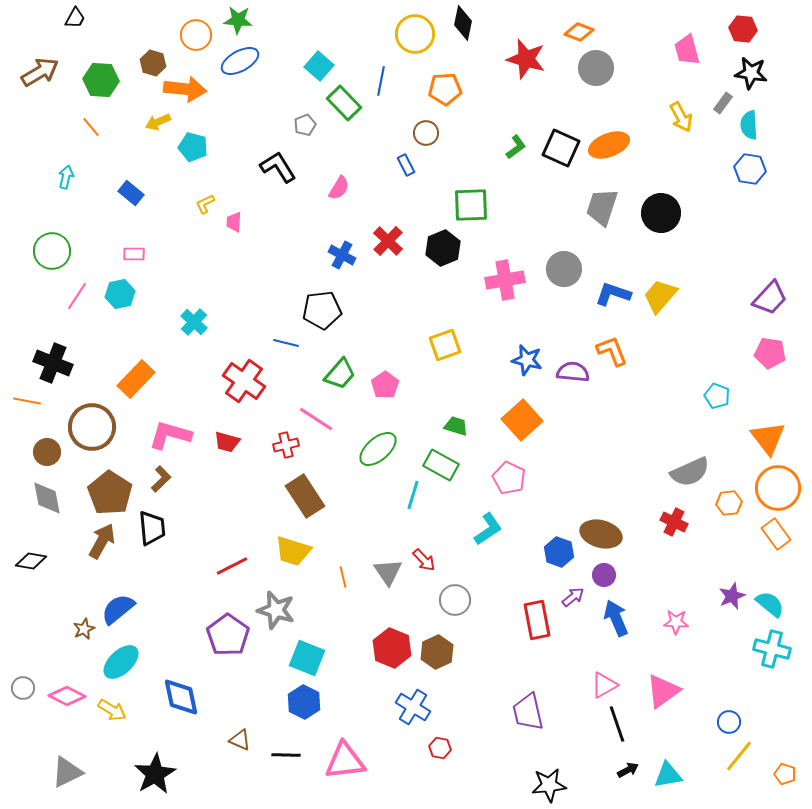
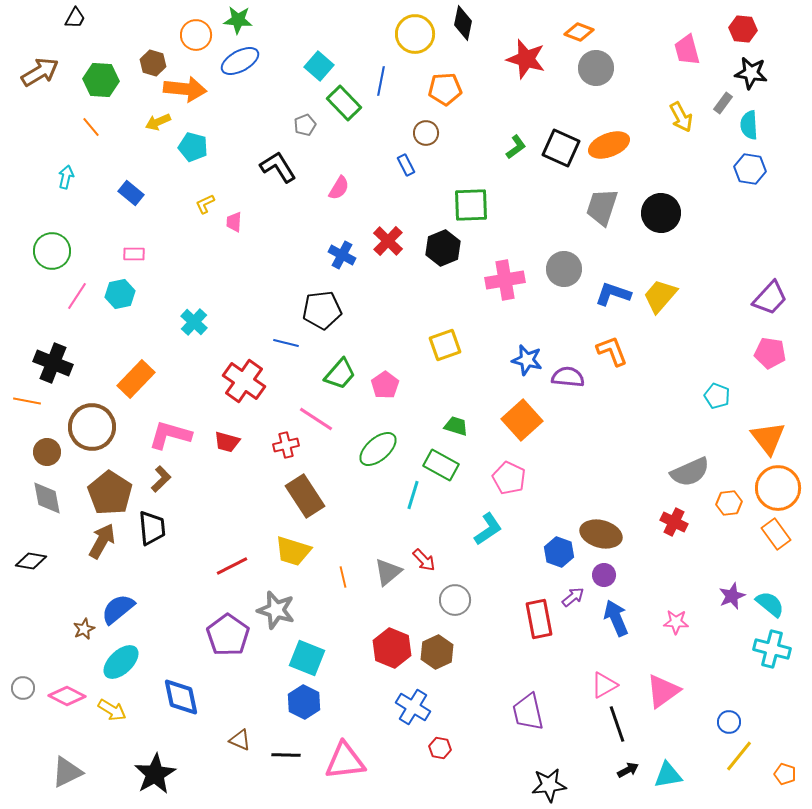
purple semicircle at (573, 372): moved 5 px left, 5 px down
gray triangle at (388, 572): rotated 24 degrees clockwise
red rectangle at (537, 620): moved 2 px right, 1 px up
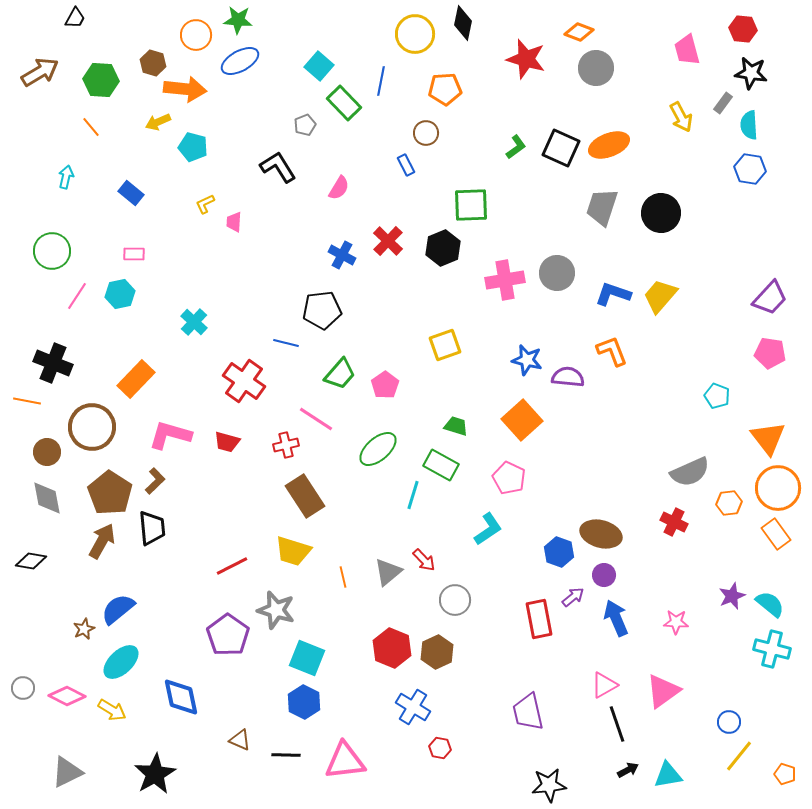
gray circle at (564, 269): moved 7 px left, 4 px down
brown L-shape at (161, 479): moved 6 px left, 2 px down
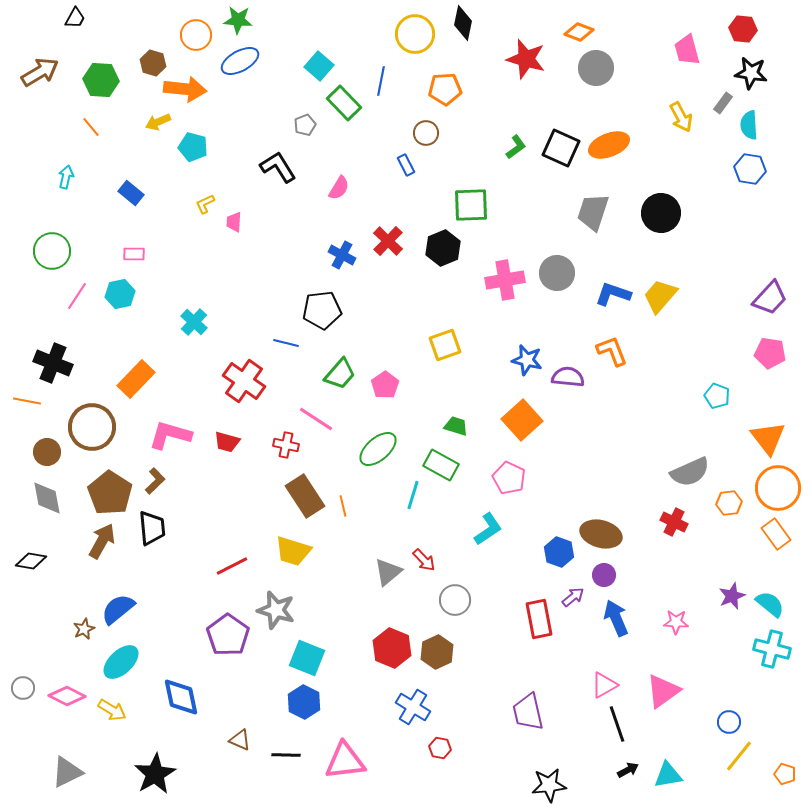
gray trapezoid at (602, 207): moved 9 px left, 5 px down
red cross at (286, 445): rotated 25 degrees clockwise
orange line at (343, 577): moved 71 px up
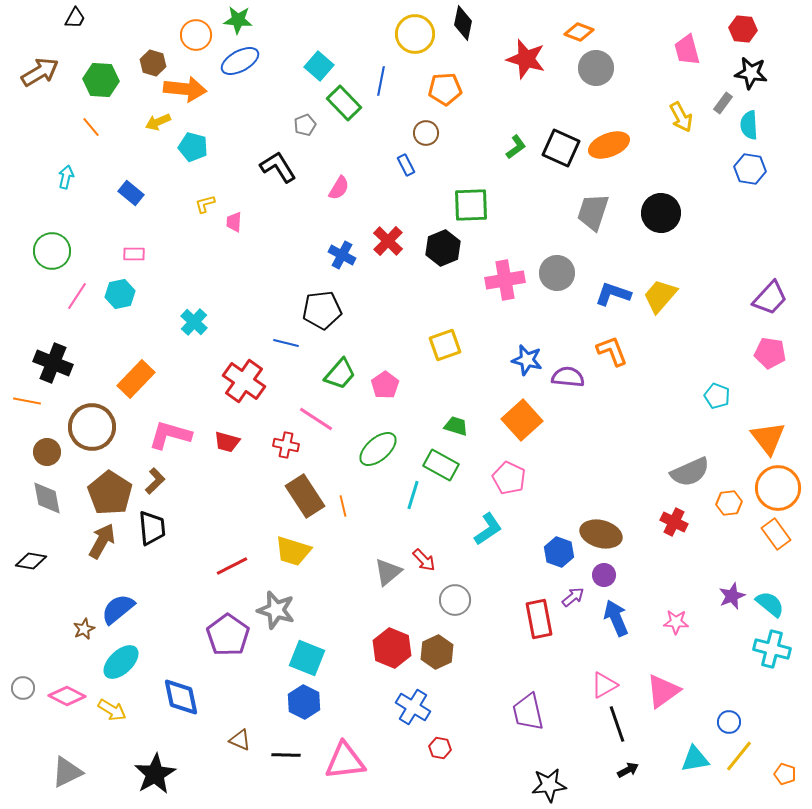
yellow L-shape at (205, 204): rotated 10 degrees clockwise
cyan triangle at (668, 775): moved 27 px right, 16 px up
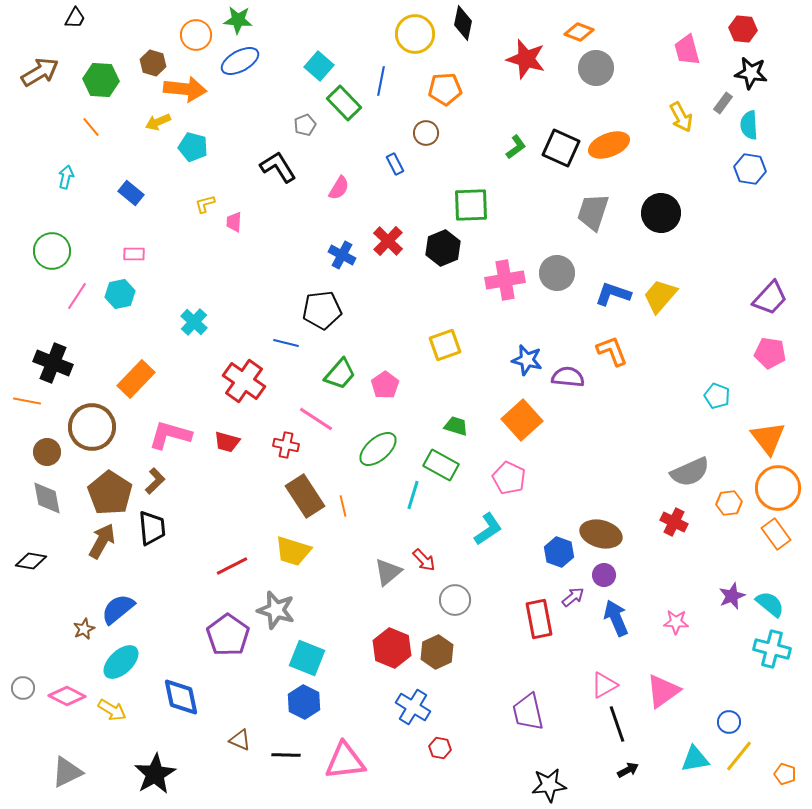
blue rectangle at (406, 165): moved 11 px left, 1 px up
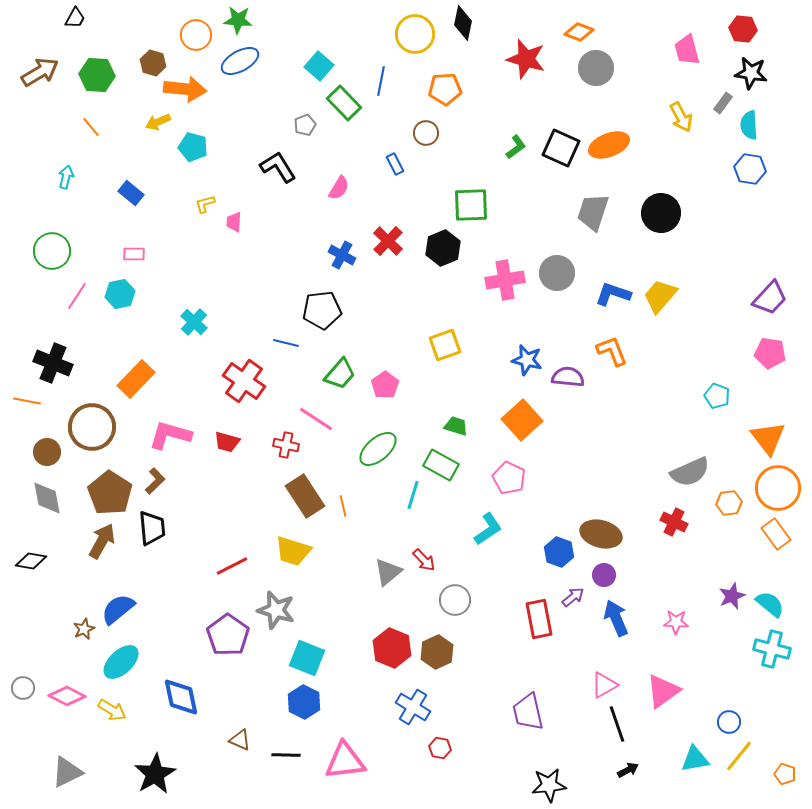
green hexagon at (101, 80): moved 4 px left, 5 px up
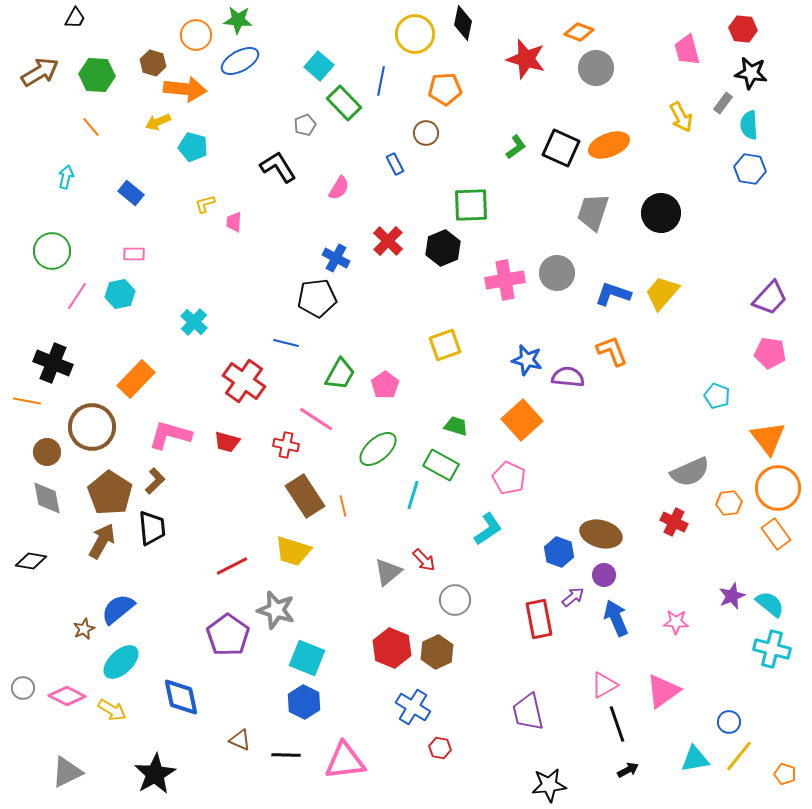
blue cross at (342, 255): moved 6 px left, 3 px down
yellow trapezoid at (660, 296): moved 2 px right, 3 px up
black pentagon at (322, 310): moved 5 px left, 12 px up
green trapezoid at (340, 374): rotated 12 degrees counterclockwise
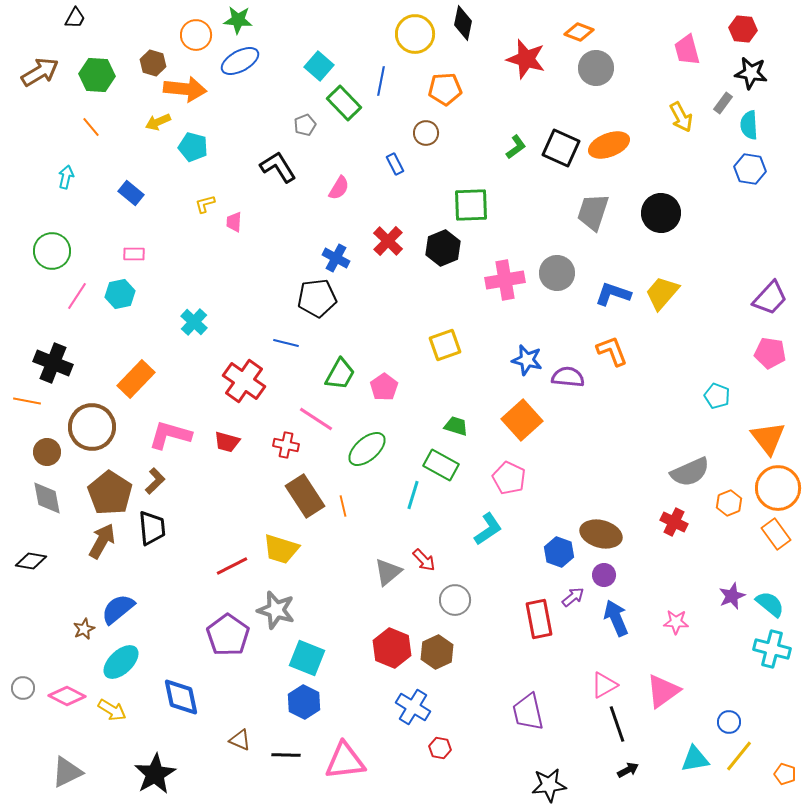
pink pentagon at (385, 385): moved 1 px left, 2 px down
green ellipse at (378, 449): moved 11 px left
orange hexagon at (729, 503): rotated 15 degrees counterclockwise
yellow trapezoid at (293, 551): moved 12 px left, 2 px up
